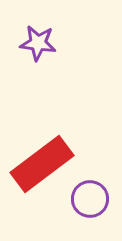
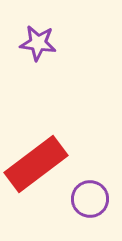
red rectangle: moved 6 px left
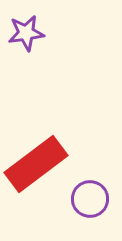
purple star: moved 12 px left, 10 px up; rotated 15 degrees counterclockwise
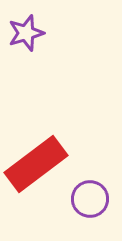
purple star: rotated 9 degrees counterclockwise
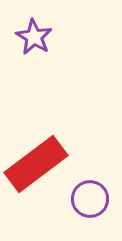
purple star: moved 8 px right, 4 px down; rotated 24 degrees counterclockwise
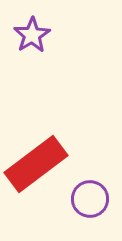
purple star: moved 2 px left, 2 px up; rotated 9 degrees clockwise
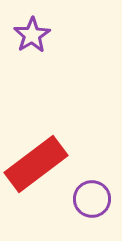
purple circle: moved 2 px right
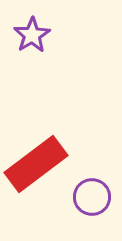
purple circle: moved 2 px up
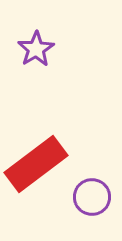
purple star: moved 4 px right, 14 px down
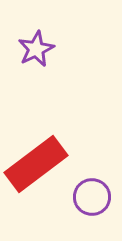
purple star: rotated 6 degrees clockwise
